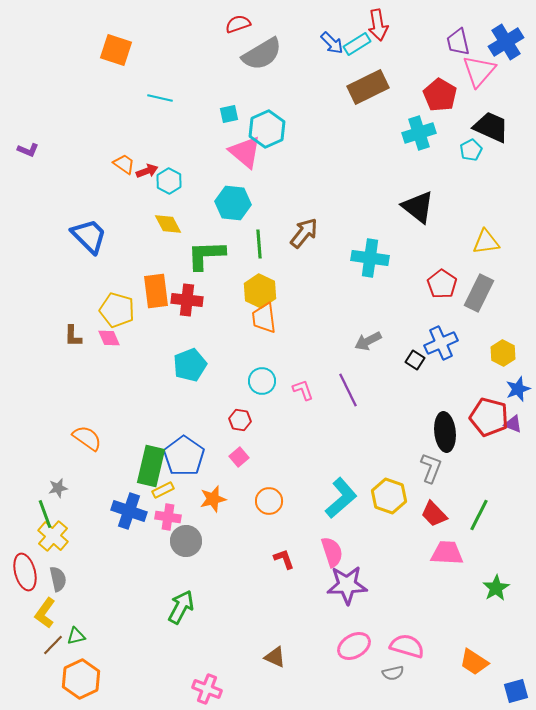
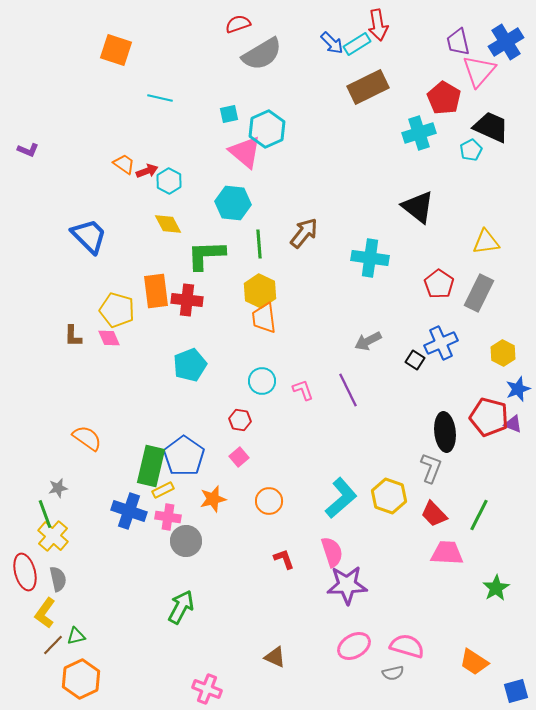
red pentagon at (440, 95): moved 4 px right, 3 px down
red pentagon at (442, 284): moved 3 px left
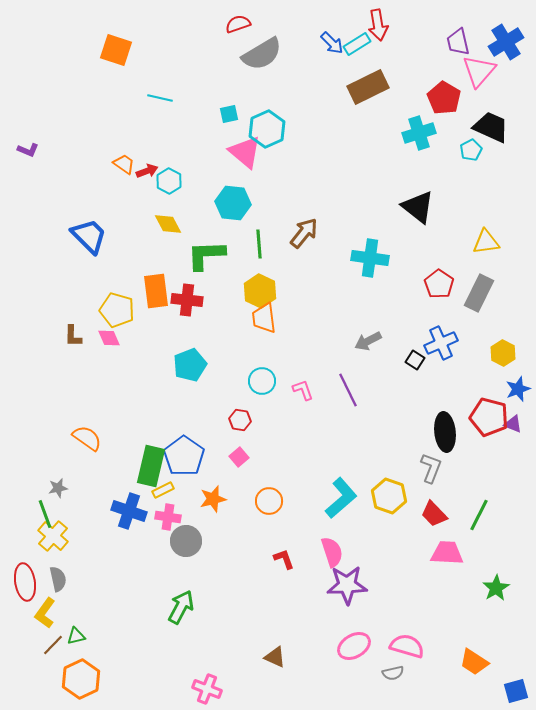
red ellipse at (25, 572): moved 10 px down; rotated 6 degrees clockwise
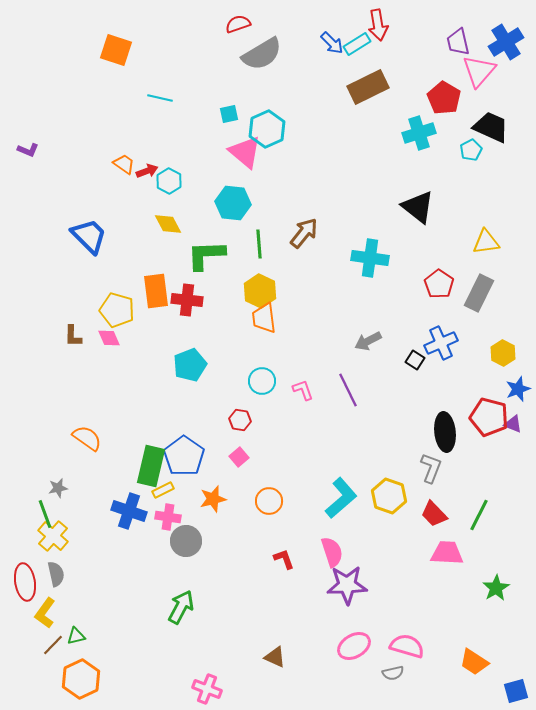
gray semicircle at (58, 579): moved 2 px left, 5 px up
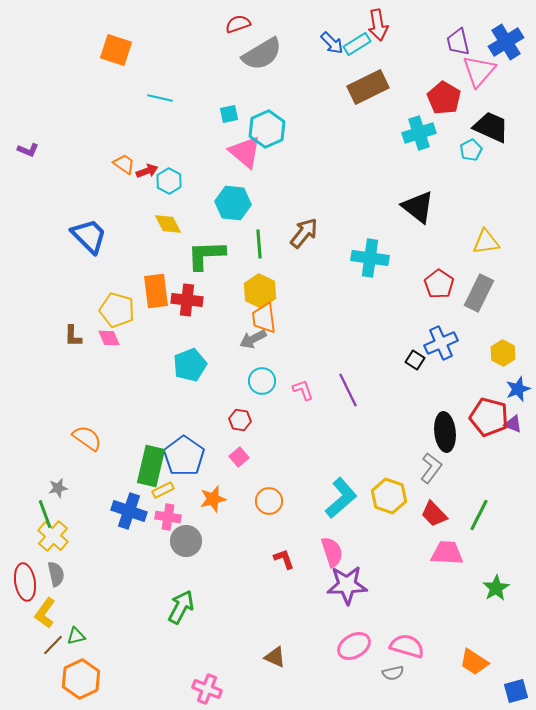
gray arrow at (368, 341): moved 115 px left, 2 px up
gray L-shape at (431, 468): rotated 16 degrees clockwise
